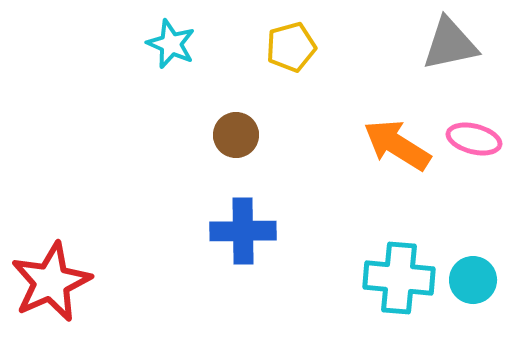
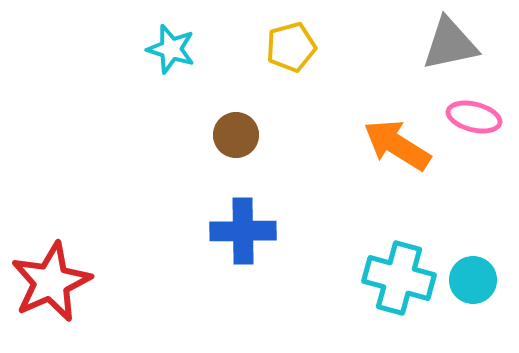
cyan star: moved 5 px down; rotated 6 degrees counterclockwise
pink ellipse: moved 22 px up
cyan cross: rotated 10 degrees clockwise
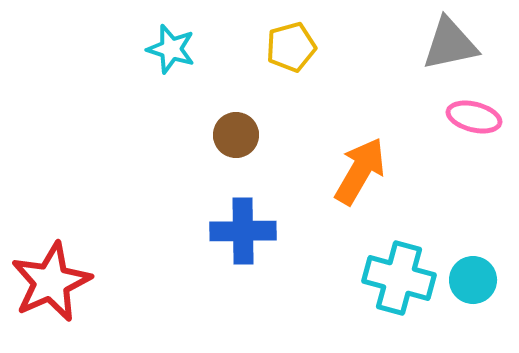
orange arrow: moved 37 px left, 26 px down; rotated 88 degrees clockwise
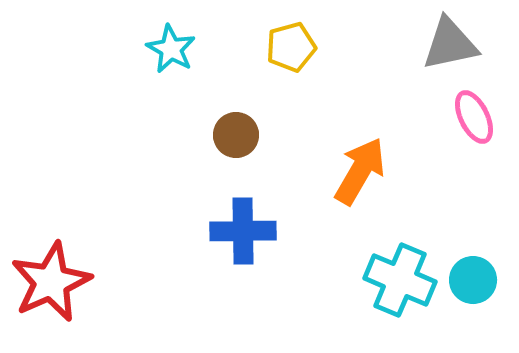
cyan star: rotated 12 degrees clockwise
pink ellipse: rotated 50 degrees clockwise
cyan cross: moved 1 px right, 2 px down; rotated 8 degrees clockwise
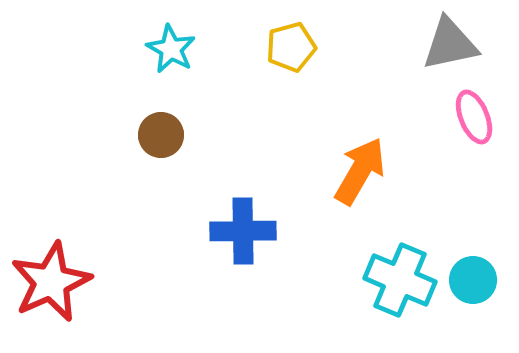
pink ellipse: rotated 4 degrees clockwise
brown circle: moved 75 px left
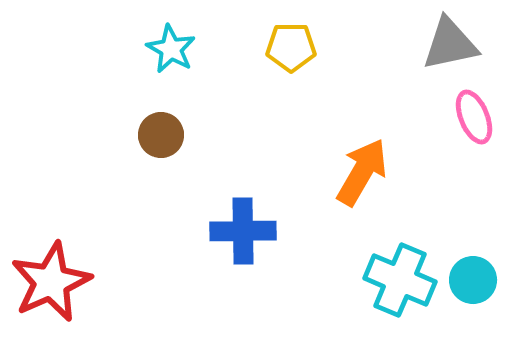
yellow pentagon: rotated 15 degrees clockwise
orange arrow: moved 2 px right, 1 px down
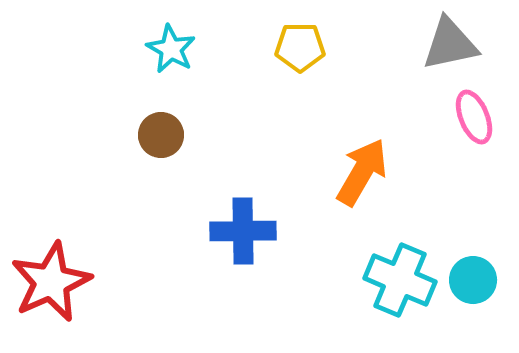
yellow pentagon: moved 9 px right
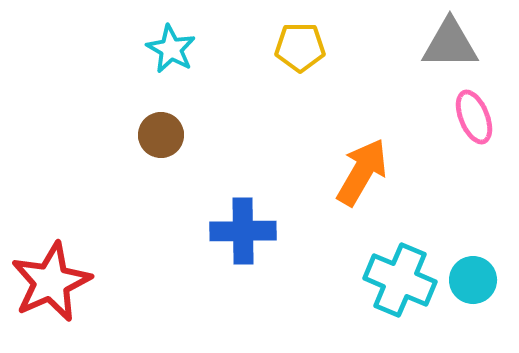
gray triangle: rotated 12 degrees clockwise
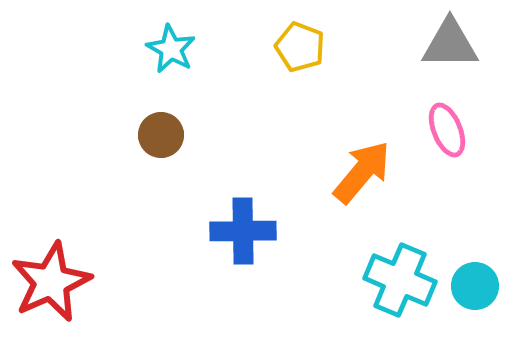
yellow pentagon: rotated 21 degrees clockwise
pink ellipse: moved 27 px left, 13 px down
orange arrow: rotated 10 degrees clockwise
cyan circle: moved 2 px right, 6 px down
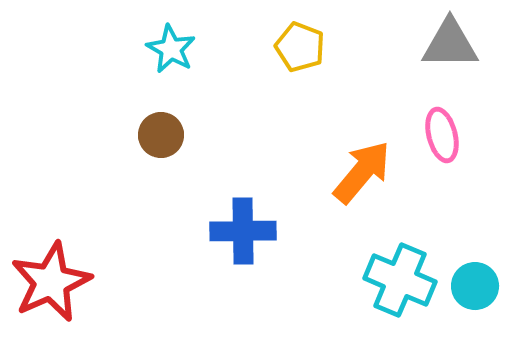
pink ellipse: moved 5 px left, 5 px down; rotated 8 degrees clockwise
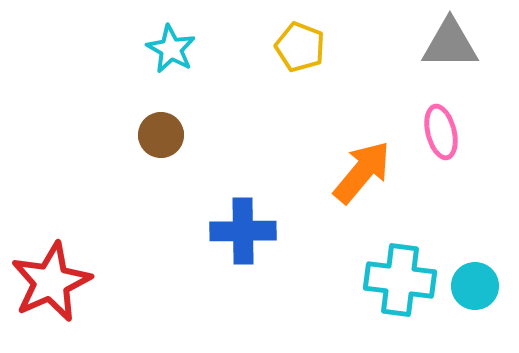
pink ellipse: moved 1 px left, 3 px up
cyan cross: rotated 16 degrees counterclockwise
